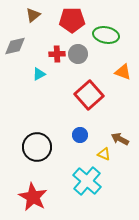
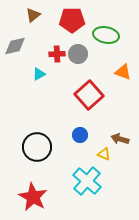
brown arrow: rotated 12 degrees counterclockwise
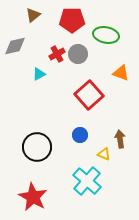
red cross: rotated 28 degrees counterclockwise
orange triangle: moved 2 px left, 1 px down
brown arrow: rotated 66 degrees clockwise
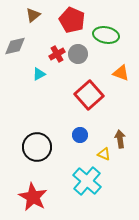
red pentagon: rotated 25 degrees clockwise
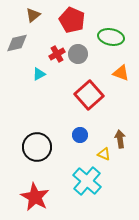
green ellipse: moved 5 px right, 2 px down
gray diamond: moved 2 px right, 3 px up
red star: moved 2 px right
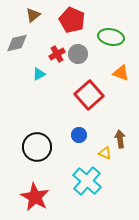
blue circle: moved 1 px left
yellow triangle: moved 1 px right, 1 px up
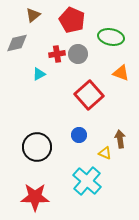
red cross: rotated 21 degrees clockwise
red star: rotated 28 degrees counterclockwise
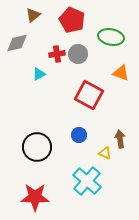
red square: rotated 20 degrees counterclockwise
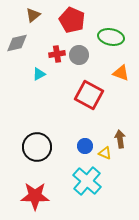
gray circle: moved 1 px right, 1 px down
blue circle: moved 6 px right, 11 px down
red star: moved 1 px up
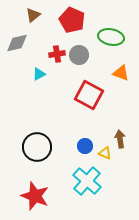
red star: rotated 20 degrees clockwise
